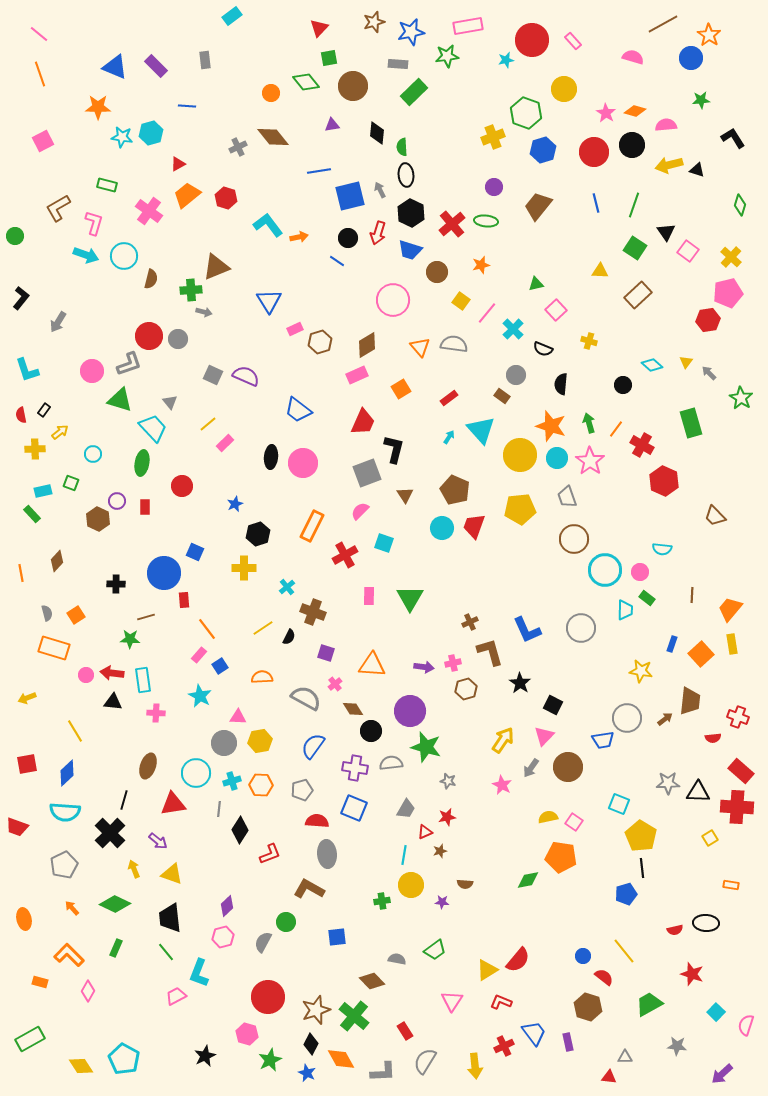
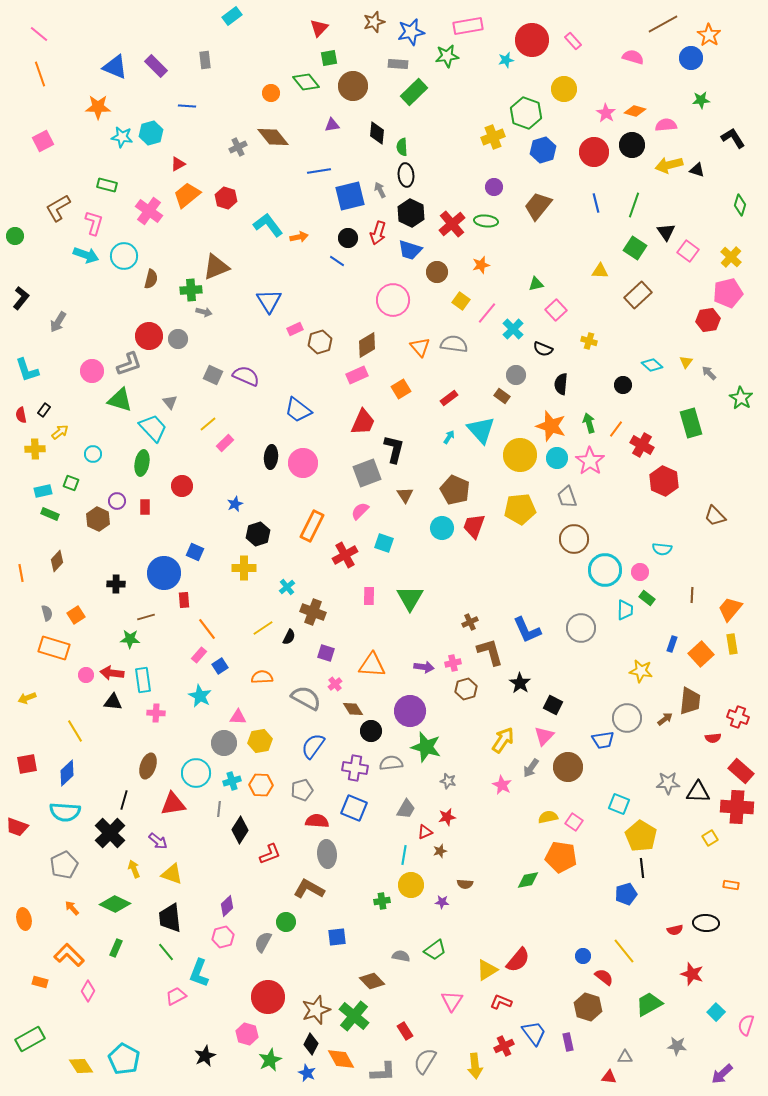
green rectangle at (32, 514): moved 18 px right; rotated 24 degrees counterclockwise
gray semicircle at (397, 959): moved 4 px right, 3 px up
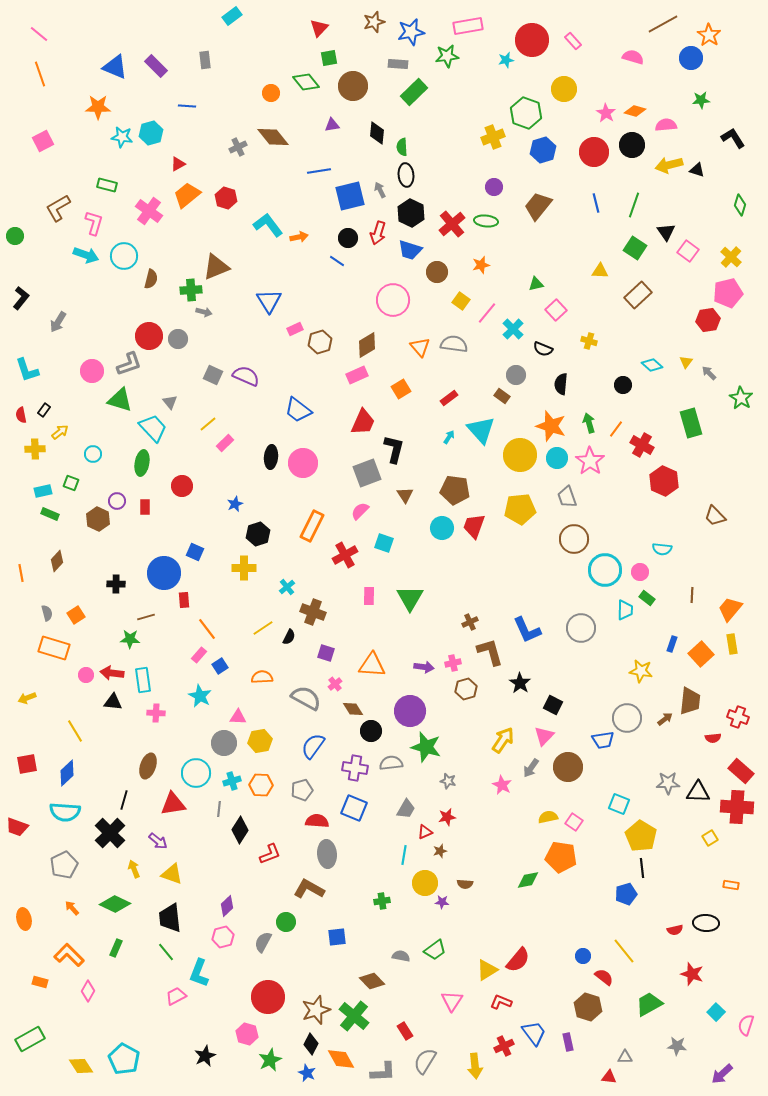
brown pentagon at (455, 490): rotated 16 degrees counterclockwise
yellow circle at (411, 885): moved 14 px right, 2 px up
